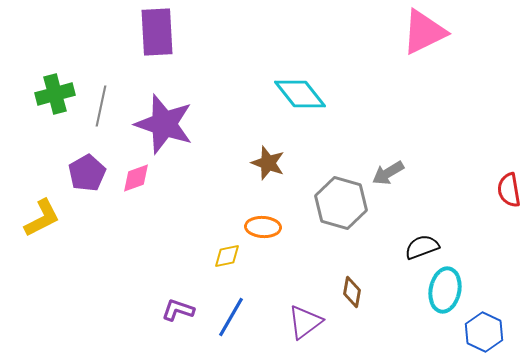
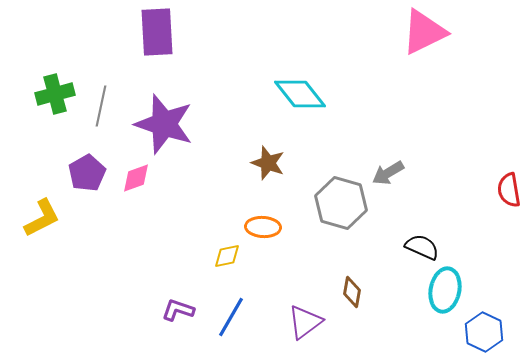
black semicircle: rotated 44 degrees clockwise
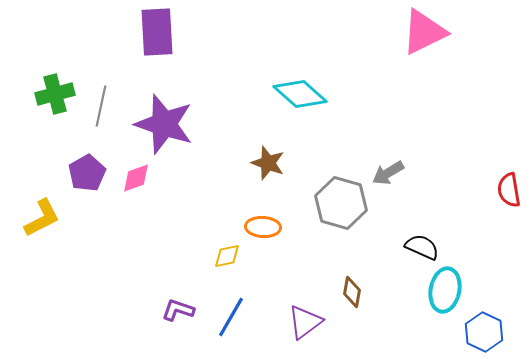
cyan diamond: rotated 10 degrees counterclockwise
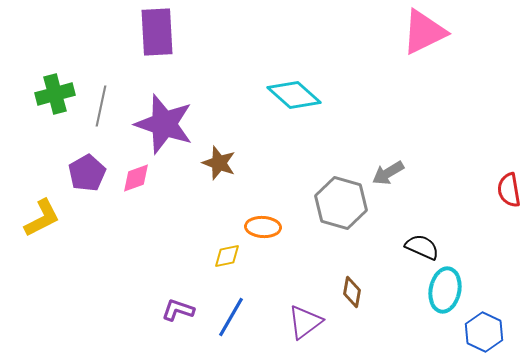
cyan diamond: moved 6 px left, 1 px down
brown star: moved 49 px left
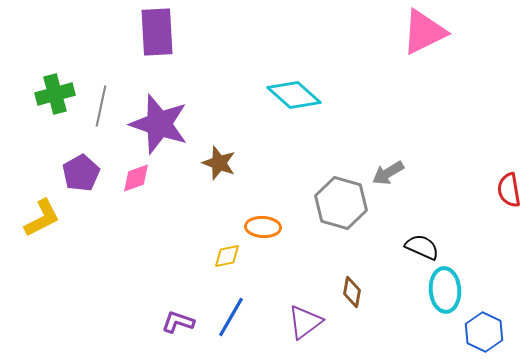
purple star: moved 5 px left
purple pentagon: moved 6 px left
cyan ellipse: rotated 15 degrees counterclockwise
purple L-shape: moved 12 px down
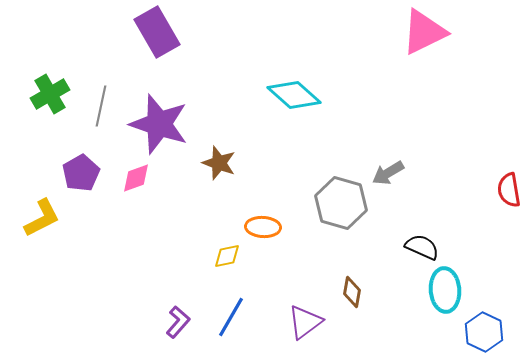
purple rectangle: rotated 27 degrees counterclockwise
green cross: moved 5 px left; rotated 15 degrees counterclockwise
purple L-shape: rotated 112 degrees clockwise
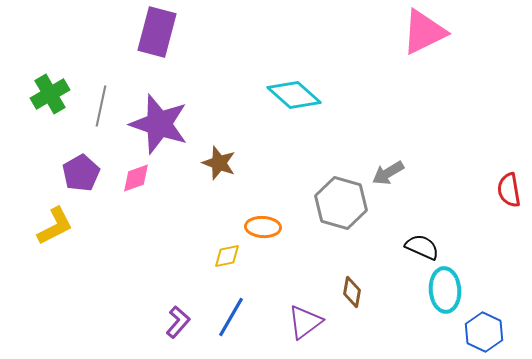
purple rectangle: rotated 45 degrees clockwise
yellow L-shape: moved 13 px right, 8 px down
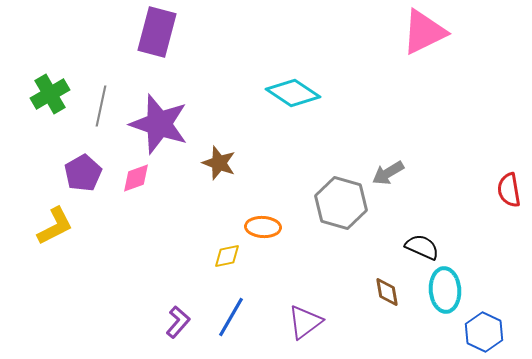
cyan diamond: moved 1 px left, 2 px up; rotated 8 degrees counterclockwise
purple pentagon: moved 2 px right
brown diamond: moved 35 px right; rotated 20 degrees counterclockwise
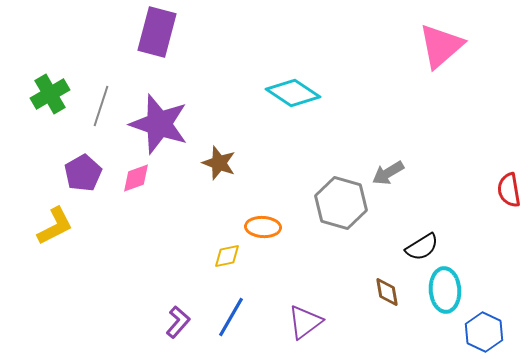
pink triangle: moved 17 px right, 14 px down; rotated 15 degrees counterclockwise
gray line: rotated 6 degrees clockwise
black semicircle: rotated 124 degrees clockwise
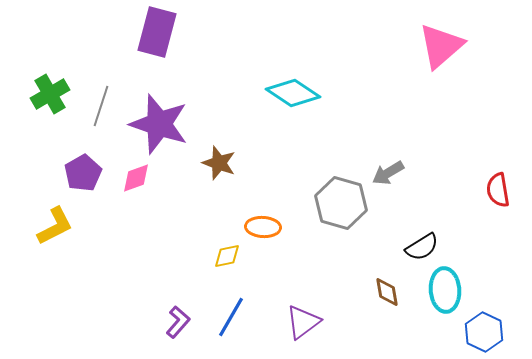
red semicircle: moved 11 px left
purple triangle: moved 2 px left
